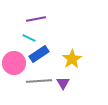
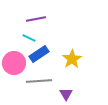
purple triangle: moved 3 px right, 11 px down
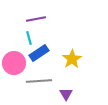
cyan line: rotated 48 degrees clockwise
blue rectangle: moved 1 px up
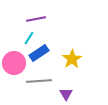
cyan line: rotated 48 degrees clockwise
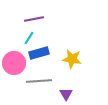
purple line: moved 2 px left
blue rectangle: rotated 18 degrees clockwise
yellow star: rotated 30 degrees counterclockwise
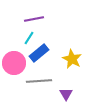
blue rectangle: rotated 24 degrees counterclockwise
yellow star: rotated 18 degrees clockwise
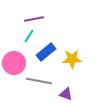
cyan line: moved 2 px up
blue rectangle: moved 7 px right, 1 px up
yellow star: rotated 30 degrees counterclockwise
gray line: rotated 15 degrees clockwise
purple triangle: rotated 40 degrees counterclockwise
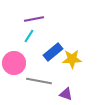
blue rectangle: moved 7 px right
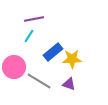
pink circle: moved 4 px down
gray line: rotated 20 degrees clockwise
purple triangle: moved 3 px right, 10 px up
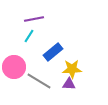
yellow star: moved 10 px down
purple triangle: rotated 16 degrees counterclockwise
